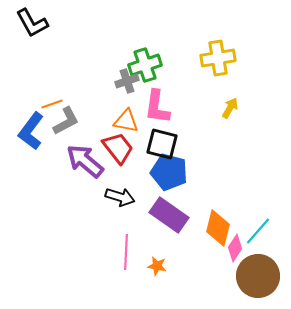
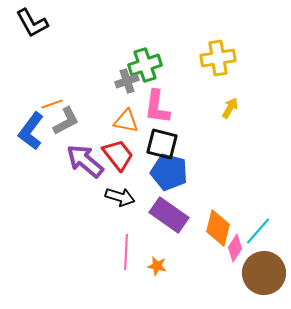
red trapezoid: moved 7 px down
brown circle: moved 6 px right, 3 px up
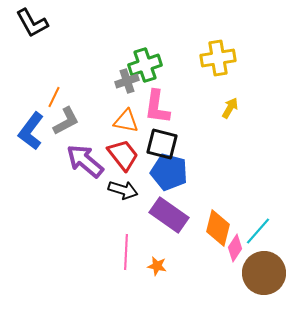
orange line: moved 2 px right, 7 px up; rotated 45 degrees counterclockwise
red trapezoid: moved 5 px right
black arrow: moved 3 px right, 7 px up
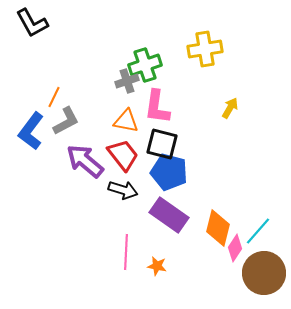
yellow cross: moved 13 px left, 9 px up
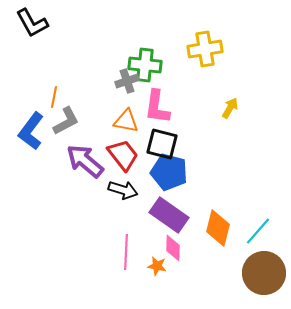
green cross: rotated 24 degrees clockwise
orange line: rotated 15 degrees counterclockwise
pink diamond: moved 62 px left; rotated 32 degrees counterclockwise
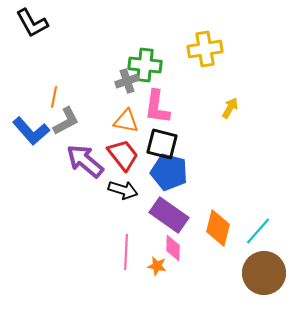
blue L-shape: rotated 78 degrees counterclockwise
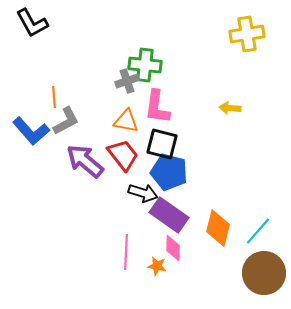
yellow cross: moved 42 px right, 15 px up
orange line: rotated 15 degrees counterclockwise
yellow arrow: rotated 115 degrees counterclockwise
black arrow: moved 20 px right, 3 px down
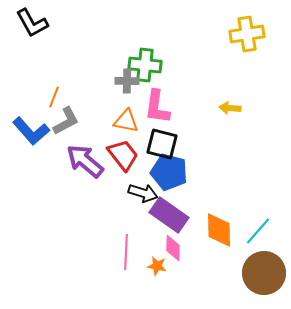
gray cross: rotated 20 degrees clockwise
orange line: rotated 25 degrees clockwise
orange diamond: moved 1 px right, 2 px down; rotated 15 degrees counterclockwise
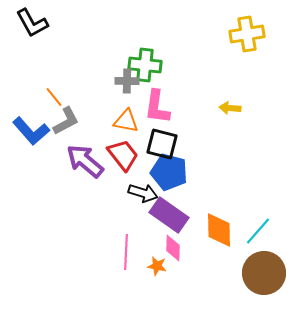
orange line: rotated 60 degrees counterclockwise
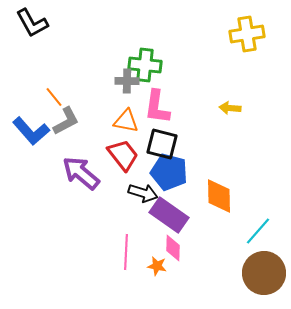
purple arrow: moved 4 px left, 12 px down
orange diamond: moved 34 px up
